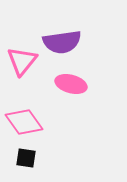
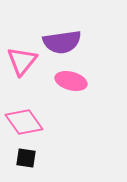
pink ellipse: moved 3 px up
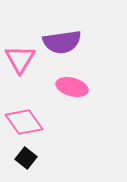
pink triangle: moved 2 px left, 2 px up; rotated 8 degrees counterclockwise
pink ellipse: moved 1 px right, 6 px down
black square: rotated 30 degrees clockwise
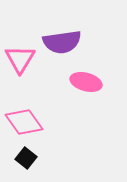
pink ellipse: moved 14 px right, 5 px up
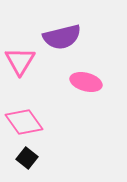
purple semicircle: moved 5 px up; rotated 6 degrees counterclockwise
pink triangle: moved 2 px down
black square: moved 1 px right
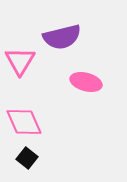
pink diamond: rotated 12 degrees clockwise
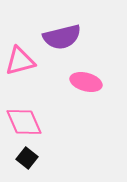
pink triangle: rotated 44 degrees clockwise
